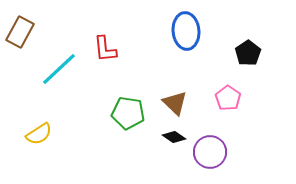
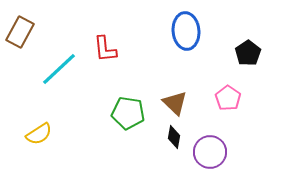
black diamond: rotated 65 degrees clockwise
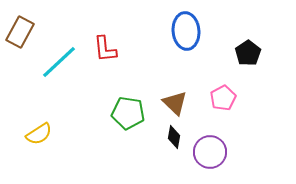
cyan line: moved 7 px up
pink pentagon: moved 5 px left; rotated 10 degrees clockwise
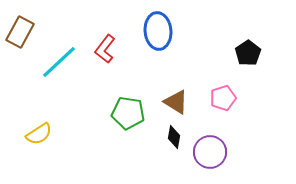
blue ellipse: moved 28 px left
red L-shape: rotated 44 degrees clockwise
pink pentagon: rotated 10 degrees clockwise
brown triangle: moved 1 px right, 1 px up; rotated 12 degrees counterclockwise
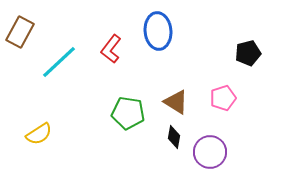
red L-shape: moved 6 px right
black pentagon: rotated 20 degrees clockwise
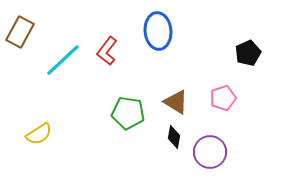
red L-shape: moved 4 px left, 2 px down
black pentagon: rotated 10 degrees counterclockwise
cyan line: moved 4 px right, 2 px up
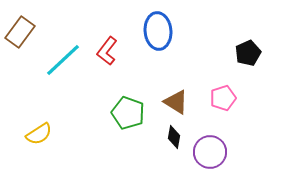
brown rectangle: rotated 8 degrees clockwise
green pentagon: rotated 12 degrees clockwise
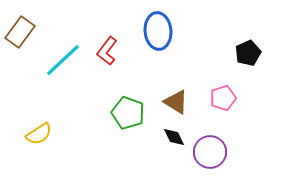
black diamond: rotated 35 degrees counterclockwise
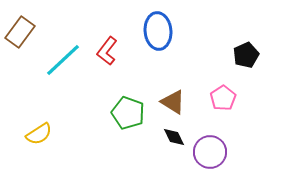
black pentagon: moved 2 px left, 2 px down
pink pentagon: rotated 15 degrees counterclockwise
brown triangle: moved 3 px left
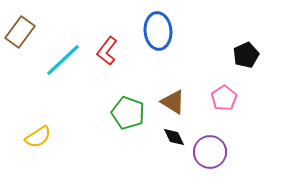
pink pentagon: moved 1 px right
yellow semicircle: moved 1 px left, 3 px down
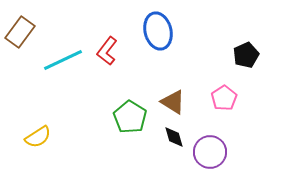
blue ellipse: rotated 9 degrees counterclockwise
cyan line: rotated 18 degrees clockwise
green pentagon: moved 2 px right, 4 px down; rotated 12 degrees clockwise
black diamond: rotated 10 degrees clockwise
